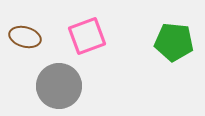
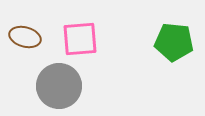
pink square: moved 7 px left, 3 px down; rotated 15 degrees clockwise
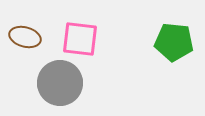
pink square: rotated 12 degrees clockwise
gray circle: moved 1 px right, 3 px up
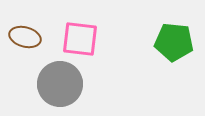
gray circle: moved 1 px down
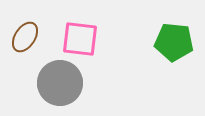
brown ellipse: rotated 72 degrees counterclockwise
gray circle: moved 1 px up
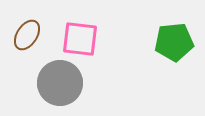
brown ellipse: moved 2 px right, 2 px up
green pentagon: rotated 12 degrees counterclockwise
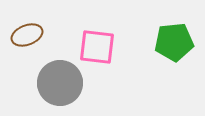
brown ellipse: rotated 36 degrees clockwise
pink square: moved 17 px right, 8 px down
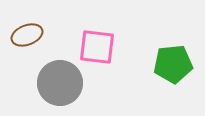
green pentagon: moved 1 px left, 22 px down
